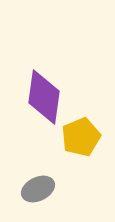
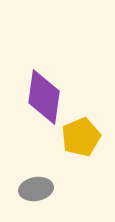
gray ellipse: moved 2 px left; rotated 16 degrees clockwise
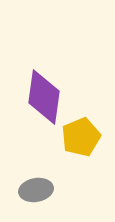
gray ellipse: moved 1 px down
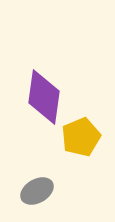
gray ellipse: moved 1 px right, 1 px down; rotated 20 degrees counterclockwise
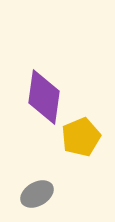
gray ellipse: moved 3 px down
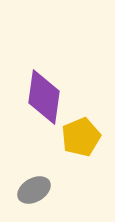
gray ellipse: moved 3 px left, 4 px up
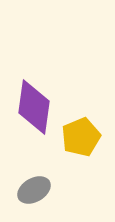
purple diamond: moved 10 px left, 10 px down
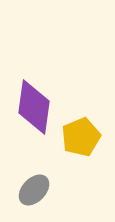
gray ellipse: rotated 16 degrees counterclockwise
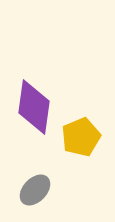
gray ellipse: moved 1 px right
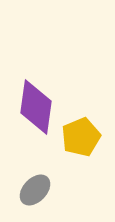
purple diamond: moved 2 px right
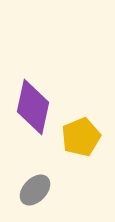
purple diamond: moved 3 px left; rotated 4 degrees clockwise
